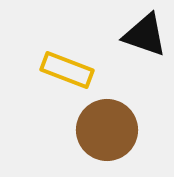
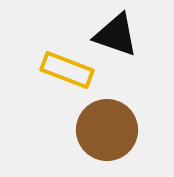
black triangle: moved 29 px left
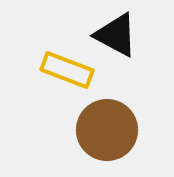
black triangle: rotated 9 degrees clockwise
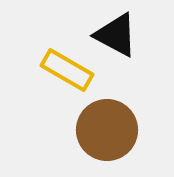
yellow rectangle: rotated 9 degrees clockwise
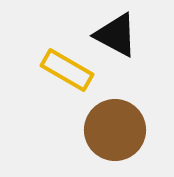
brown circle: moved 8 px right
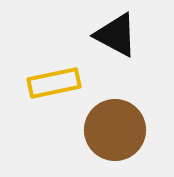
yellow rectangle: moved 13 px left, 13 px down; rotated 42 degrees counterclockwise
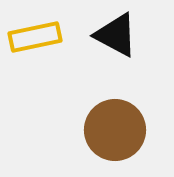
yellow rectangle: moved 19 px left, 46 px up
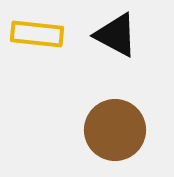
yellow rectangle: moved 2 px right, 3 px up; rotated 18 degrees clockwise
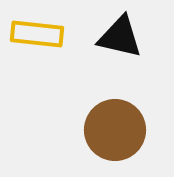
black triangle: moved 4 px right, 2 px down; rotated 15 degrees counterclockwise
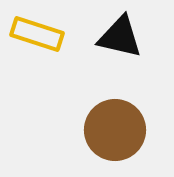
yellow rectangle: rotated 12 degrees clockwise
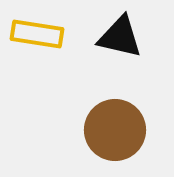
yellow rectangle: rotated 9 degrees counterclockwise
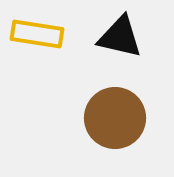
brown circle: moved 12 px up
